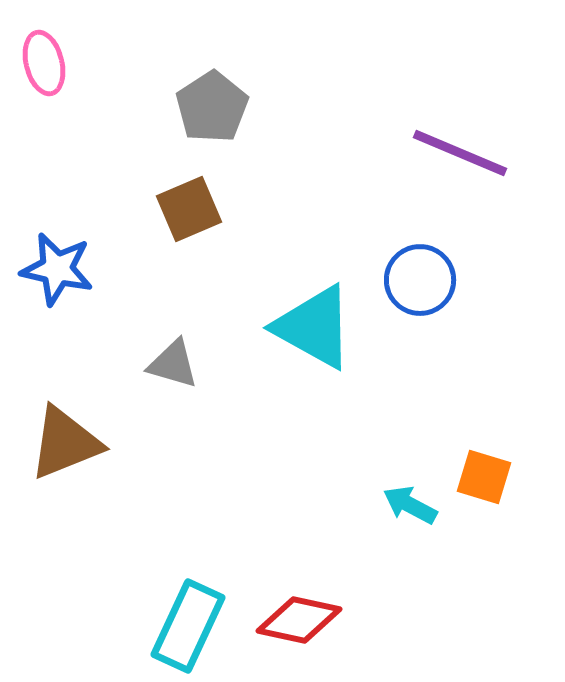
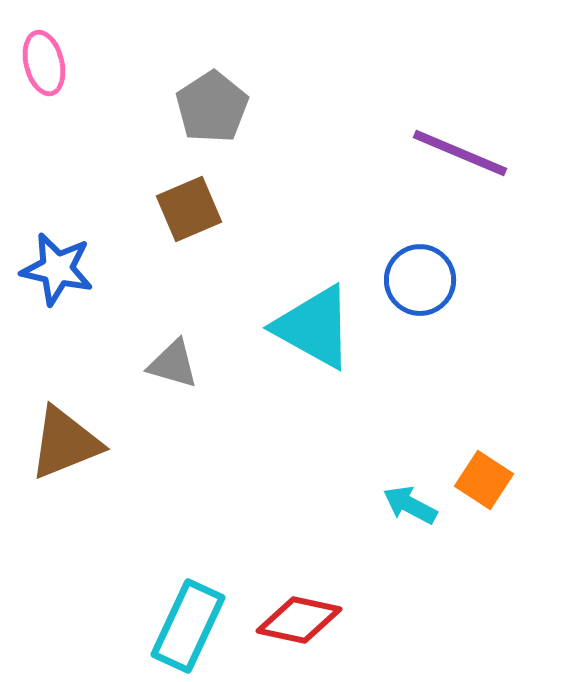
orange square: moved 3 px down; rotated 16 degrees clockwise
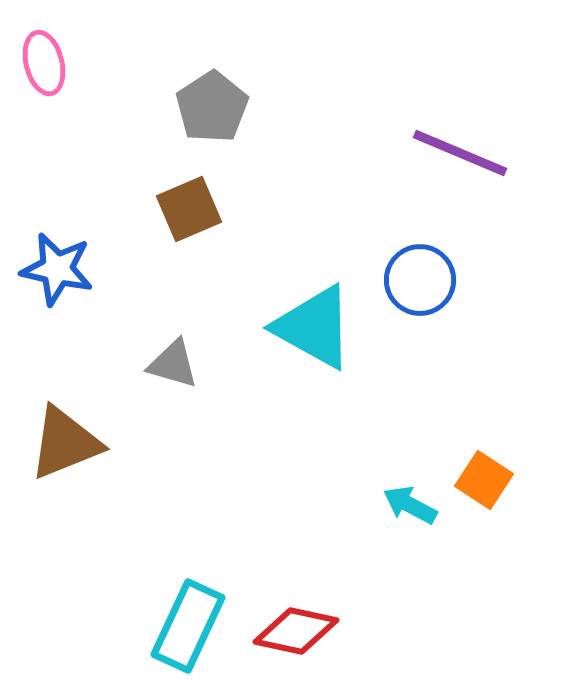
red diamond: moved 3 px left, 11 px down
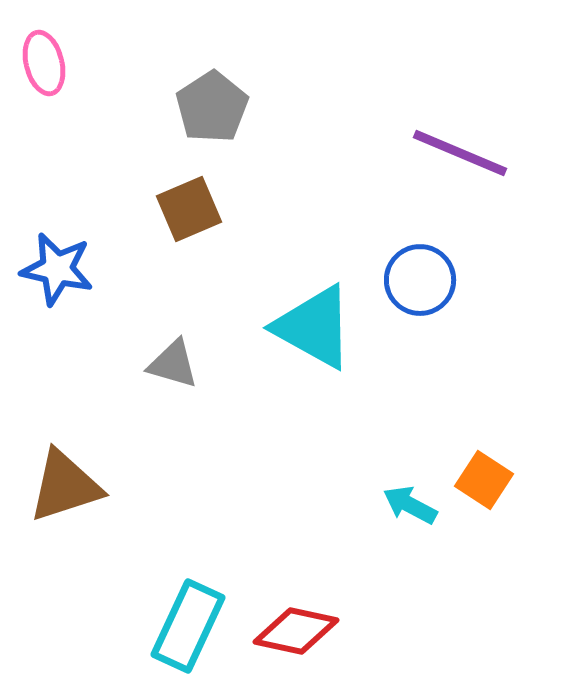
brown triangle: moved 43 px down; rotated 4 degrees clockwise
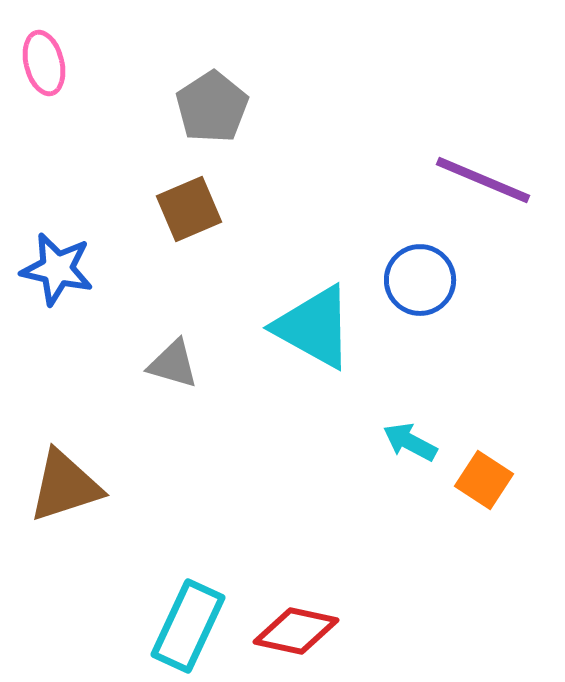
purple line: moved 23 px right, 27 px down
cyan arrow: moved 63 px up
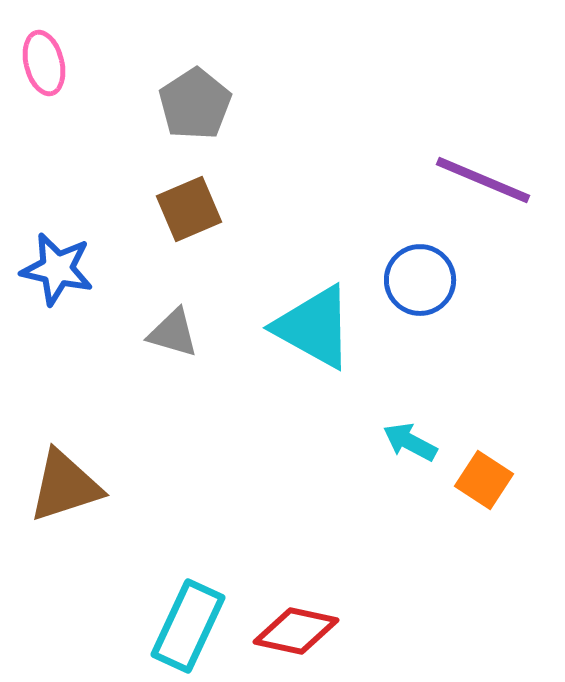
gray pentagon: moved 17 px left, 3 px up
gray triangle: moved 31 px up
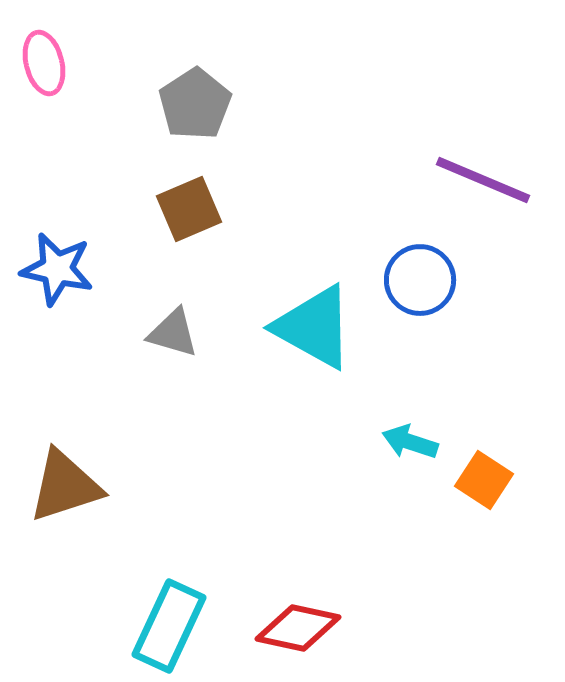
cyan arrow: rotated 10 degrees counterclockwise
cyan rectangle: moved 19 px left
red diamond: moved 2 px right, 3 px up
